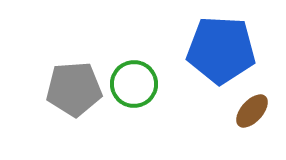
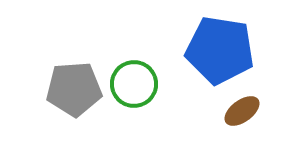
blue pentagon: moved 1 px left; rotated 6 degrees clockwise
brown ellipse: moved 10 px left; rotated 12 degrees clockwise
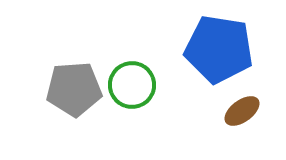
blue pentagon: moved 1 px left, 1 px up
green circle: moved 2 px left, 1 px down
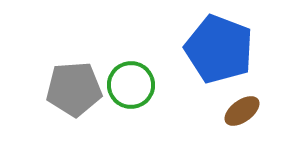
blue pentagon: rotated 12 degrees clockwise
green circle: moved 1 px left
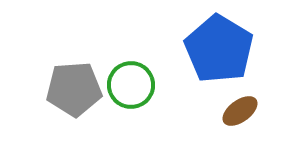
blue pentagon: rotated 10 degrees clockwise
brown ellipse: moved 2 px left
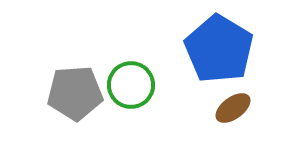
gray pentagon: moved 1 px right, 4 px down
brown ellipse: moved 7 px left, 3 px up
